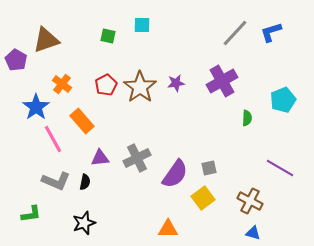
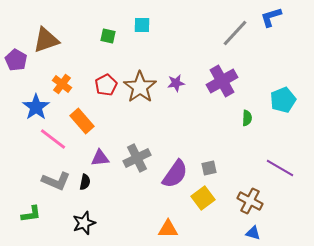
blue L-shape: moved 15 px up
pink line: rotated 24 degrees counterclockwise
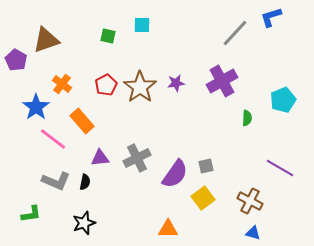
gray square: moved 3 px left, 2 px up
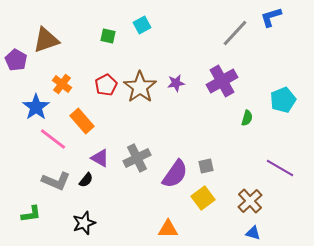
cyan square: rotated 30 degrees counterclockwise
green semicircle: rotated 14 degrees clockwise
purple triangle: rotated 36 degrees clockwise
black semicircle: moved 1 px right, 2 px up; rotated 28 degrees clockwise
brown cross: rotated 20 degrees clockwise
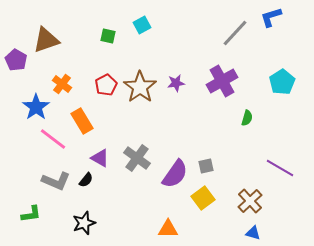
cyan pentagon: moved 1 px left, 18 px up; rotated 10 degrees counterclockwise
orange rectangle: rotated 10 degrees clockwise
gray cross: rotated 28 degrees counterclockwise
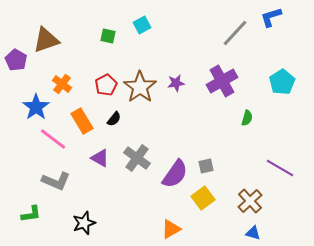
black semicircle: moved 28 px right, 61 px up
orange triangle: moved 3 px right; rotated 30 degrees counterclockwise
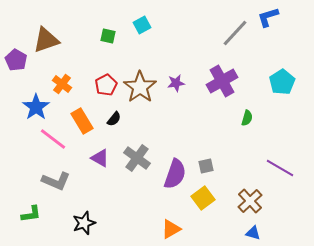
blue L-shape: moved 3 px left
purple semicircle: rotated 16 degrees counterclockwise
